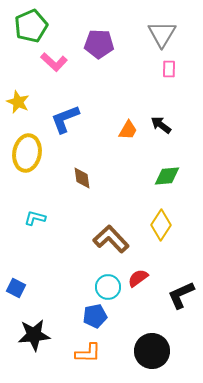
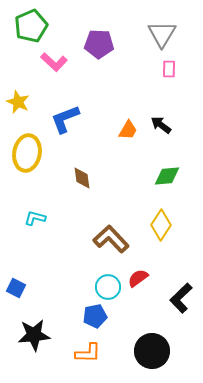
black L-shape: moved 3 px down; rotated 20 degrees counterclockwise
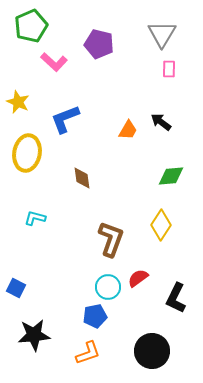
purple pentagon: rotated 12 degrees clockwise
black arrow: moved 3 px up
green diamond: moved 4 px right
brown L-shape: rotated 63 degrees clockwise
black L-shape: moved 5 px left; rotated 20 degrees counterclockwise
orange L-shape: rotated 20 degrees counterclockwise
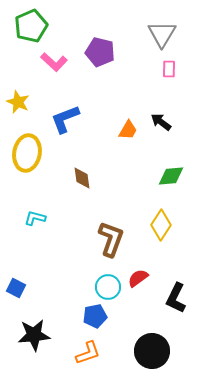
purple pentagon: moved 1 px right, 8 px down
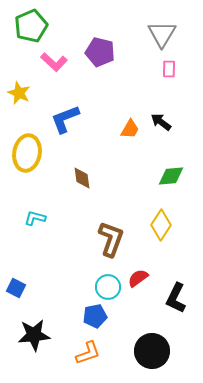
yellow star: moved 1 px right, 9 px up
orange trapezoid: moved 2 px right, 1 px up
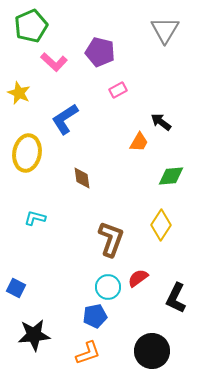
gray triangle: moved 3 px right, 4 px up
pink rectangle: moved 51 px left, 21 px down; rotated 60 degrees clockwise
blue L-shape: rotated 12 degrees counterclockwise
orange trapezoid: moved 9 px right, 13 px down
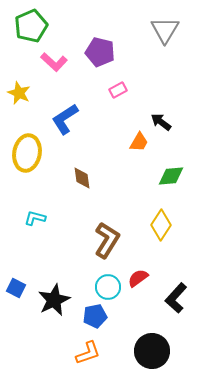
brown L-shape: moved 4 px left, 1 px down; rotated 12 degrees clockwise
black L-shape: rotated 16 degrees clockwise
black star: moved 20 px right, 35 px up; rotated 20 degrees counterclockwise
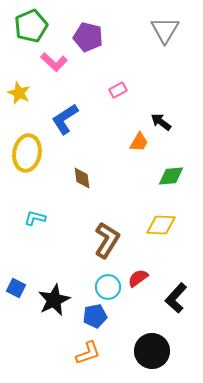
purple pentagon: moved 12 px left, 15 px up
yellow diamond: rotated 60 degrees clockwise
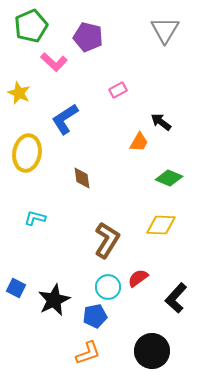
green diamond: moved 2 px left, 2 px down; rotated 28 degrees clockwise
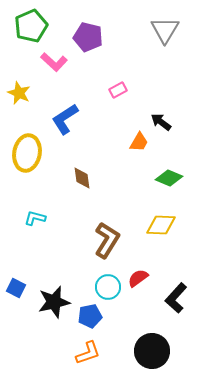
black star: moved 2 px down; rotated 12 degrees clockwise
blue pentagon: moved 5 px left
